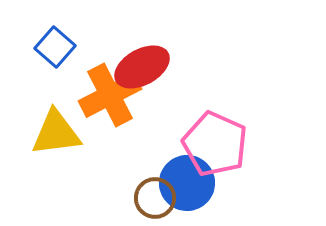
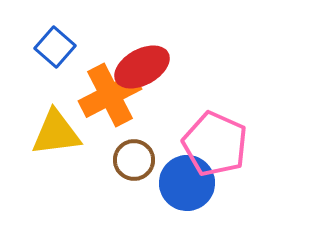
brown circle: moved 21 px left, 38 px up
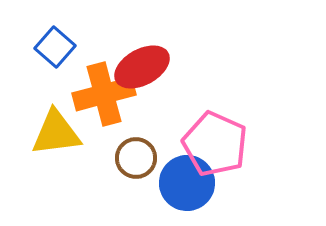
orange cross: moved 6 px left, 1 px up; rotated 12 degrees clockwise
brown circle: moved 2 px right, 2 px up
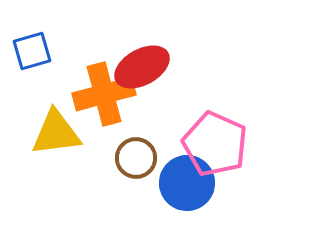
blue square: moved 23 px left, 4 px down; rotated 33 degrees clockwise
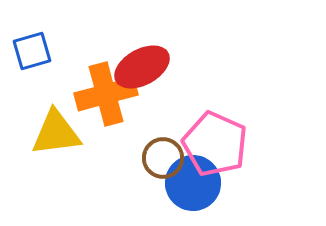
orange cross: moved 2 px right
brown circle: moved 27 px right
blue circle: moved 6 px right
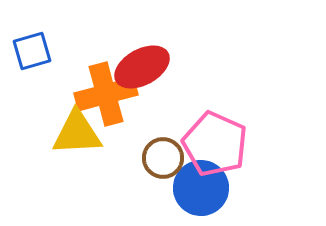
yellow triangle: moved 21 px right; rotated 4 degrees clockwise
blue circle: moved 8 px right, 5 px down
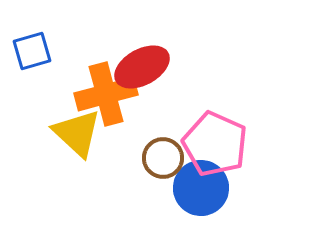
yellow triangle: rotated 46 degrees clockwise
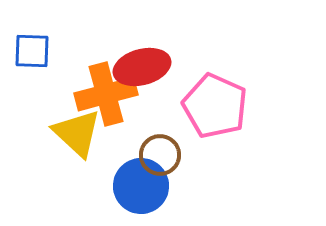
blue square: rotated 18 degrees clockwise
red ellipse: rotated 14 degrees clockwise
pink pentagon: moved 38 px up
brown circle: moved 3 px left, 3 px up
blue circle: moved 60 px left, 2 px up
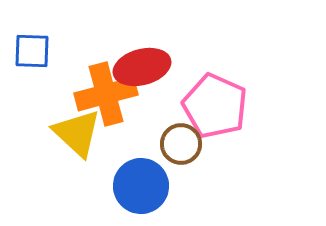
brown circle: moved 21 px right, 11 px up
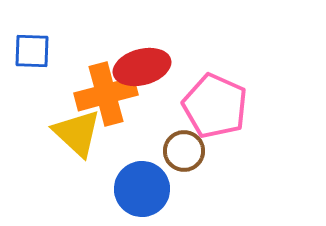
brown circle: moved 3 px right, 7 px down
blue circle: moved 1 px right, 3 px down
